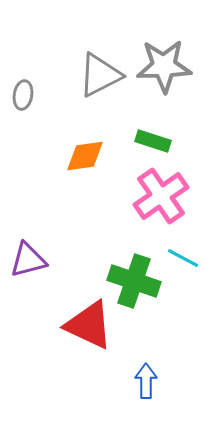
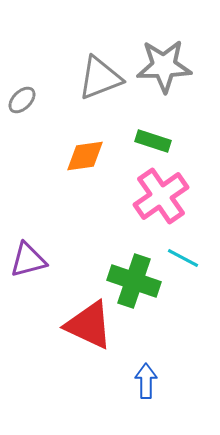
gray triangle: moved 3 px down; rotated 6 degrees clockwise
gray ellipse: moved 1 px left, 5 px down; rotated 36 degrees clockwise
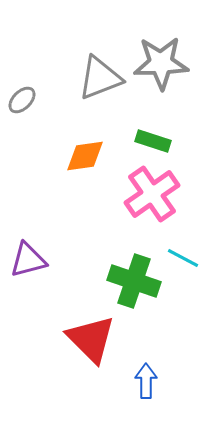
gray star: moved 3 px left, 3 px up
pink cross: moved 9 px left, 2 px up
red triangle: moved 2 px right, 14 px down; rotated 20 degrees clockwise
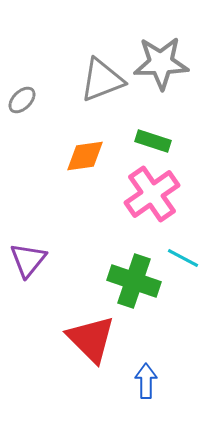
gray triangle: moved 2 px right, 2 px down
purple triangle: rotated 36 degrees counterclockwise
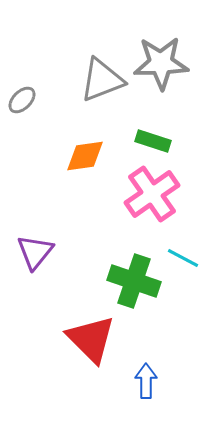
purple triangle: moved 7 px right, 8 px up
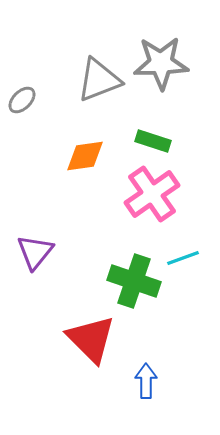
gray triangle: moved 3 px left
cyan line: rotated 48 degrees counterclockwise
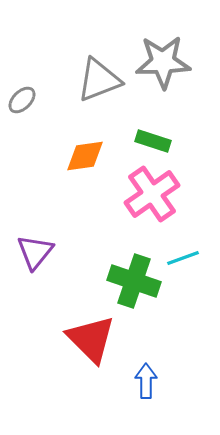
gray star: moved 2 px right, 1 px up
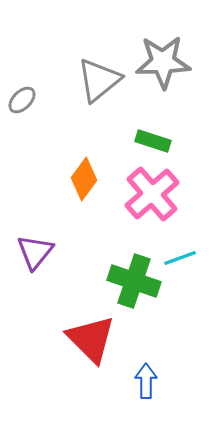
gray triangle: rotated 18 degrees counterclockwise
orange diamond: moved 1 px left, 23 px down; rotated 45 degrees counterclockwise
pink cross: rotated 6 degrees counterclockwise
cyan line: moved 3 px left
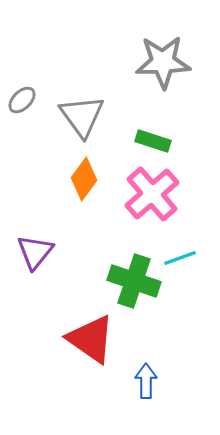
gray triangle: moved 17 px left, 36 px down; rotated 27 degrees counterclockwise
red triangle: rotated 10 degrees counterclockwise
